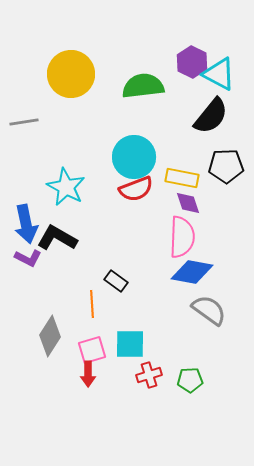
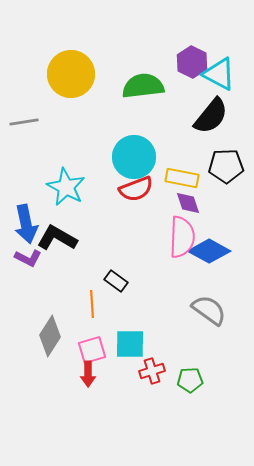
blue diamond: moved 17 px right, 21 px up; rotated 18 degrees clockwise
red cross: moved 3 px right, 4 px up
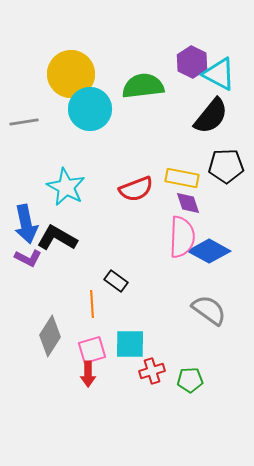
cyan circle: moved 44 px left, 48 px up
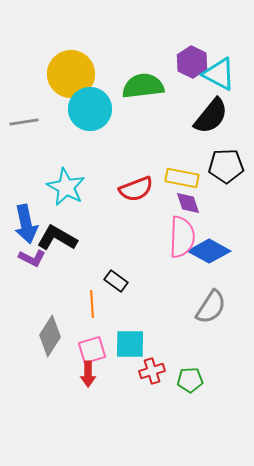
purple L-shape: moved 4 px right
gray semicircle: moved 2 px right, 3 px up; rotated 87 degrees clockwise
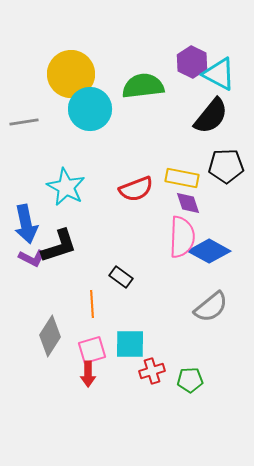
black L-shape: moved 2 px right, 8 px down; rotated 132 degrees clockwise
black rectangle: moved 5 px right, 4 px up
gray semicircle: rotated 18 degrees clockwise
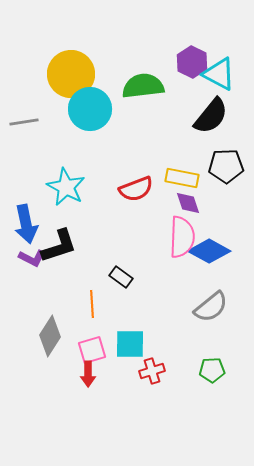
green pentagon: moved 22 px right, 10 px up
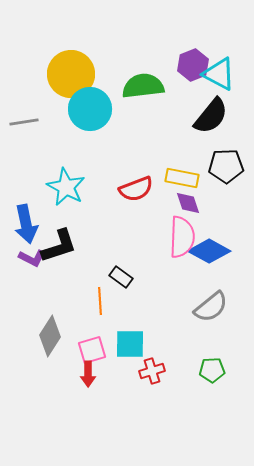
purple hexagon: moved 1 px right, 3 px down; rotated 12 degrees clockwise
orange line: moved 8 px right, 3 px up
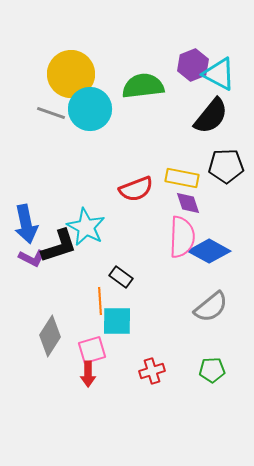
gray line: moved 27 px right, 9 px up; rotated 28 degrees clockwise
cyan star: moved 20 px right, 40 px down
cyan square: moved 13 px left, 23 px up
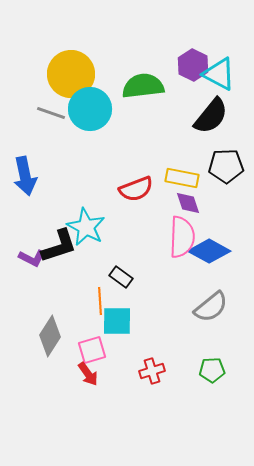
purple hexagon: rotated 12 degrees counterclockwise
blue arrow: moved 1 px left, 48 px up
red arrow: rotated 35 degrees counterclockwise
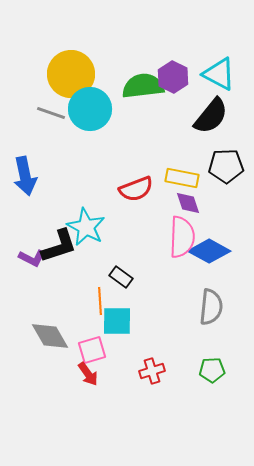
purple hexagon: moved 20 px left, 12 px down
gray semicircle: rotated 45 degrees counterclockwise
gray diamond: rotated 63 degrees counterclockwise
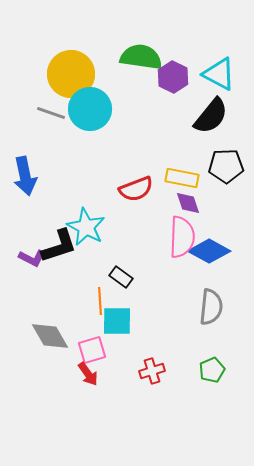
green semicircle: moved 2 px left, 29 px up; rotated 15 degrees clockwise
green pentagon: rotated 20 degrees counterclockwise
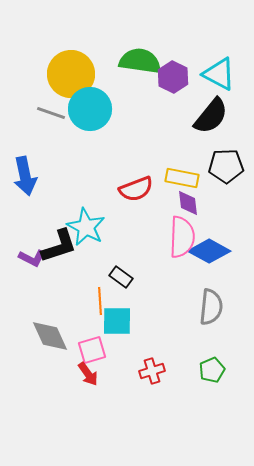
green semicircle: moved 1 px left, 4 px down
purple diamond: rotated 12 degrees clockwise
gray diamond: rotated 6 degrees clockwise
